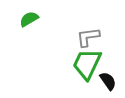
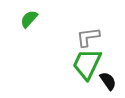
green semicircle: rotated 18 degrees counterclockwise
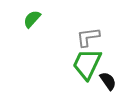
green semicircle: moved 3 px right
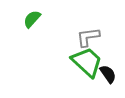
green trapezoid: moved 2 px up; rotated 108 degrees clockwise
black semicircle: moved 7 px up
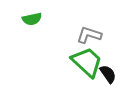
green semicircle: rotated 144 degrees counterclockwise
gray L-shape: moved 1 px right, 2 px up; rotated 25 degrees clockwise
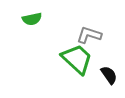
green trapezoid: moved 10 px left, 3 px up
black semicircle: moved 1 px right, 1 px down
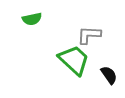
gray L-shape: rotated 15 degrees counterclockwise
green trapezoid: moved 3 px left, 1 px down
